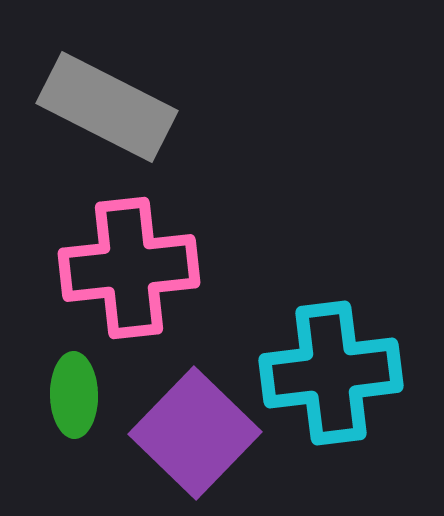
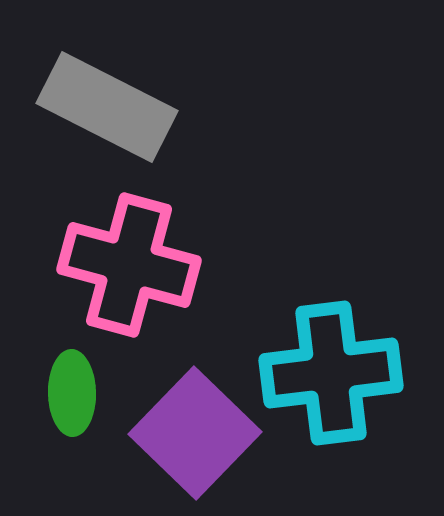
pink cross: moved 3 px up; rotated 21 degrees clockwise
green ellipse: moved 2 px left, 2 px up
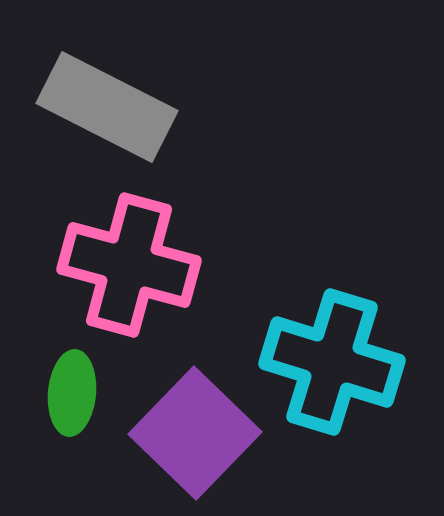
cyan cross: moved 1 px right, 11 px up; rotated 24 degrees clockwise
green ellipse: rotated 6 degrees clockwise
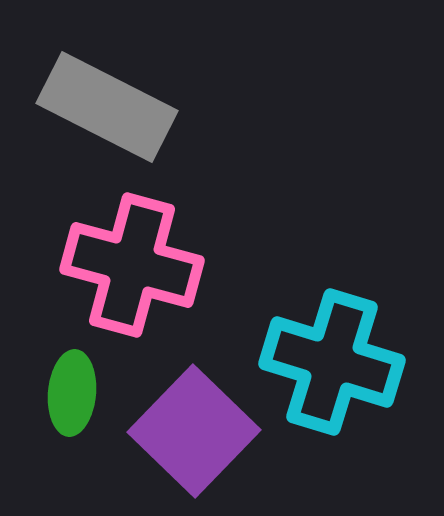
pink cross: moved 3 px right
purple square: moved 1 px left, 2 px up
